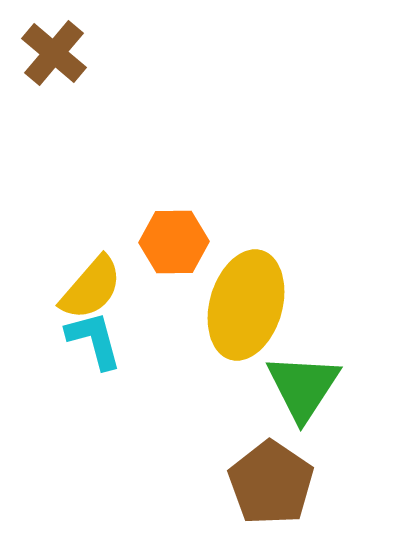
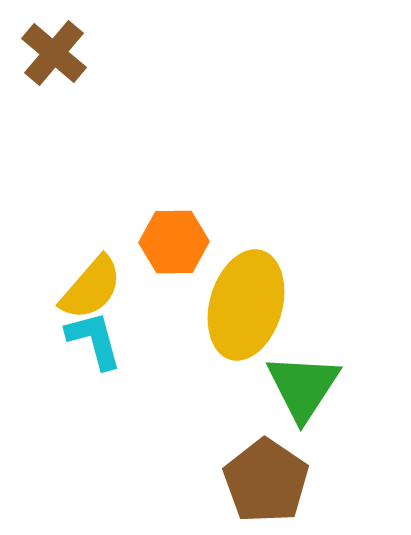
brown pentagon: moved 5 px left, 2 px up
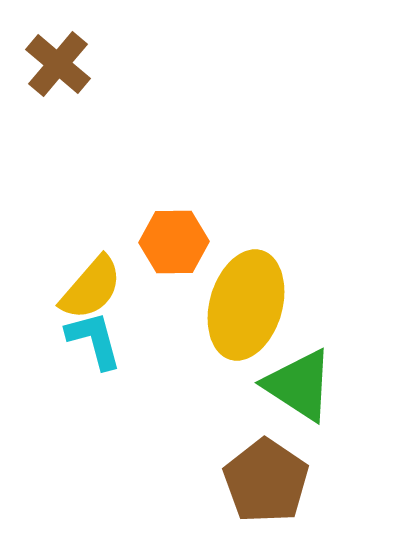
brown cross: moved 4 px right, 11 px down
green triangle: moved 4 px left, 2 px up; rotated 30 degrees counterclockwise
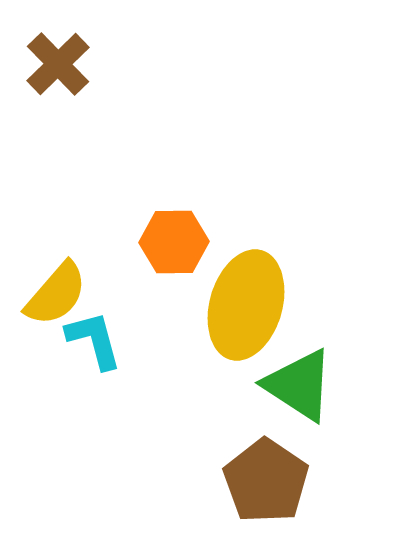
brown cross: rotated 6 degrees clockwise
yellow semicircle: moved 35 px left, 6 px down
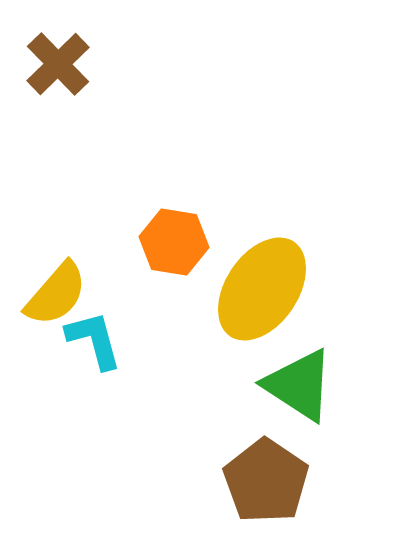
orange hexagon: rotated 10 degrees clockwise
yellow ellipse: moved 16 px right, 16 px up; rotated 18 degrees clockwise
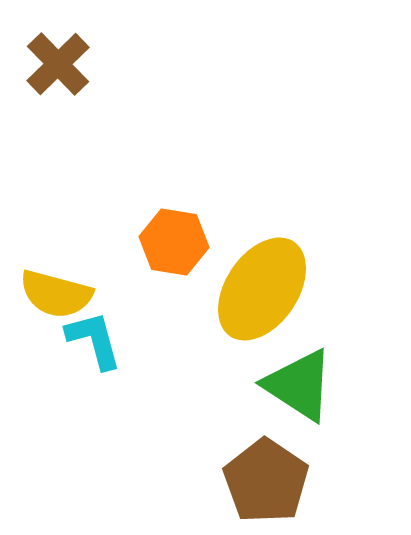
yellow semicircle: rotated 64 degrees clockwise
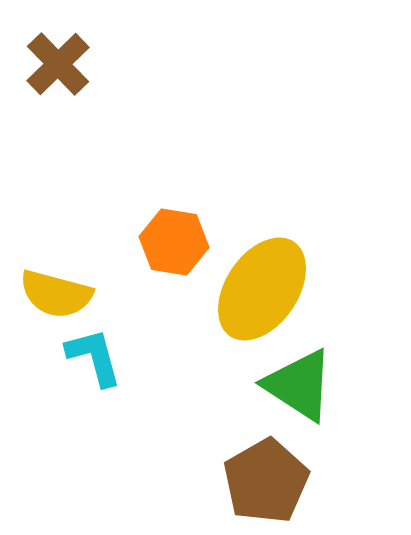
cyan L-shape: moved 17 px down
brown pentagon: rotated 8 degrees clockwise
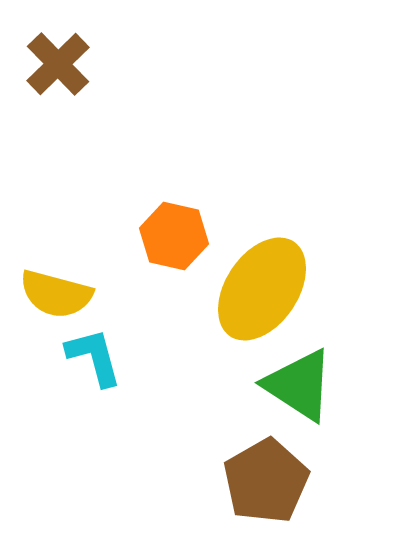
orange hexagon: moved 6 px up; rotated 4 degrees clockwise
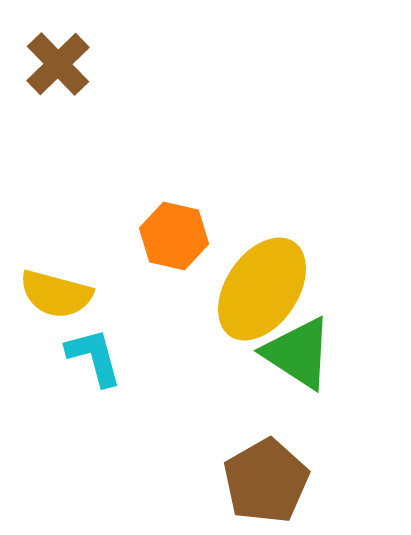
green triangle: moved 1 px left, 32 px up
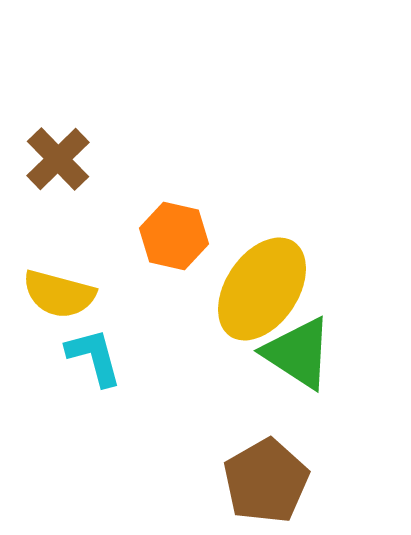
brown cross: moved 95 px down
yellow semicircle: moved 3 px right
